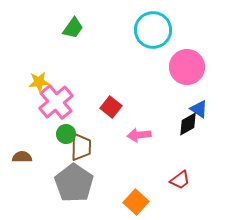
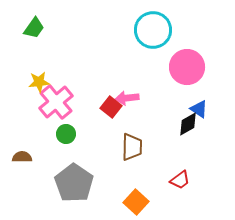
green trapezoid: moved 39 px left
pink arrow: moved 12 px left, 37 px up
brown trapezoid: moved 51 px right
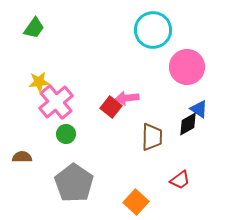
brown trapezoid: moved 20 px right, 10 px up
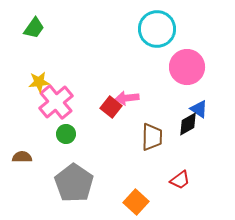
cyan circle: moved 4 px right, 1 px up
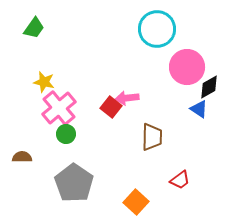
yellow star: moved 5 px right; rotated 20 degrees clockwise
pink cross: moved 3 px right, 6 px down
black diamond: moved 21 px right, 37 px up
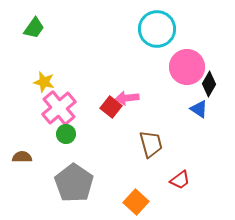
black diamond: moved 3 px up; rotated 30 degrees counterclockwise
brown trapezoid: moved 1 px left, 7 px down; rotated 16 degrees counterclockwise
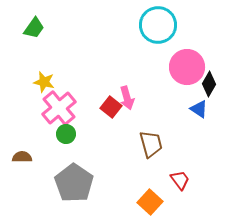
cyan circle: moved 1 px right, 4 px up
pink arrow: rotated 100 degrees counterclockwise
red trapezoid: rotated 90 degrees counterclockwise
orange square: moved 14 px right
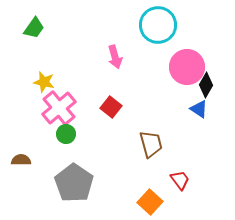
black diamond: moved 3 px left, 1 px down
pink arrow: moved 12 px left, 41 px up
brown semicircle: moved 1 px left, 3 px down
